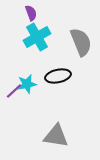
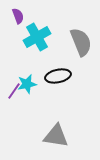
purple semicircle: moved 13 px left, 3 px down
purple line: rotated 12 degrees counterclockwise
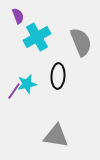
black ellipse: rotated 75 degrees counterclockwise
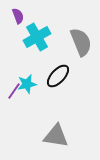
black ellipse: rotated 40 degrees clockwise
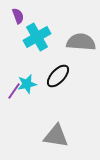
gray semicircle: rotated 64 degrees counterclockwise
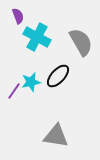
cyan cross: rotated 32 degrees counterclockwise
gray semicircle: rotated 56 degrees clockwise
cyan star: moved 4 px right, 2 px up
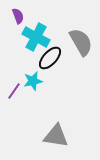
cyan cross: moved 1 px left
black ellipse: moved 8 px left, 18 px up
cyan star: moved 2 px right, 1 px up
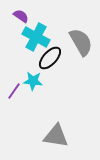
purple semicircle: moved 3 px right; rotated 35 degrees counterclockwise
cyan star: rotated 18 degrees clockwise
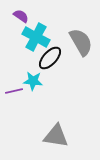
purple line: rotated 42 degrees clockwise
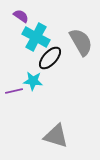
gray triangle: rotated 8 degrees clockwise
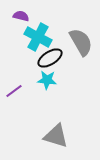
purple semicircle: rotated 21 degrees counterclockwise
cyan cross: moved 2 px right
black ellipse: rotated 15 degrees clockwise
cyan star: moved 14 px right, 1 px up
purple line: rotated 24 degrees counterclockwise
